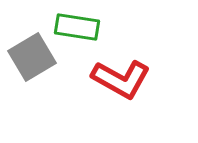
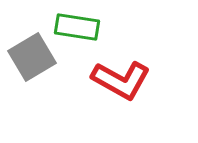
red L-shape: moved 1 px down
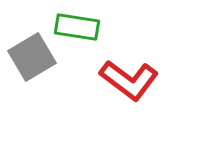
red L-shape: moved 8 px right; rotated 8 degrees clockwise
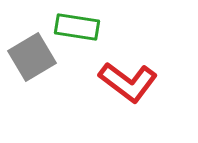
red L-shape: moved 1 px left, 2 px down
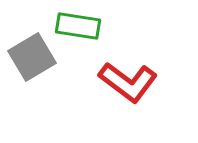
green rectangle: moved 1 px right, 1 px up
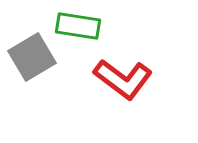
red L-shape: moved 5 px left, 3 px up
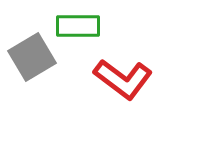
green rectangle: rotated 9 degrees counterclockwise
